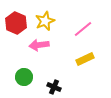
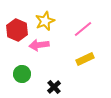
red hexagon: moved 1 px right, 7 px down
green circle: moved 2 px left, 3 px up
black cross: rotated 24 degrees clockwise
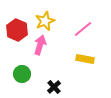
pink arrow: moved 1 px right; rotated 114 degrees clockwise
yellow rectangle: rotated 36 degrees clockwise
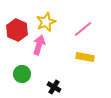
yellow star: moved 1 px right, 1 px down
pink arrow: moved 1 px left
yellow rectangle: moved 2 px up
black cross: rotated 16 degrees counterclockwise
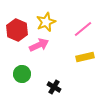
pink arrow: rotated 48 degrees clockwise
yellow rectangle: rotated 24 degrees counterclockwise
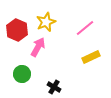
pink line: moved 2 px right, 1 px up
pink arrow: moved 1 px left, 2 px down; rotated 36 degrees counterclockwise
yellow rectangle: moved 6 px right; rotated 12 degrees counterclockwise
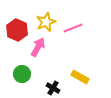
pink line: moved 12 px left; rotated 18 degrees clockwise
yellow rectangle: moved 11 px left, 20 px down; rotated 54 degrees clockwise
black cross: moved 1 px left, 1 px down
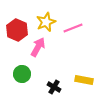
yellow rectangle: moved 4 px right, 3 px down; rotated 18 degrees counterclockwise
black cross: moved 1 px right, 1 px up
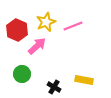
pink line: moved 2 px up
pink arrow: moved 1 px left, 1 px up; rotated 18 degrees clockwise
